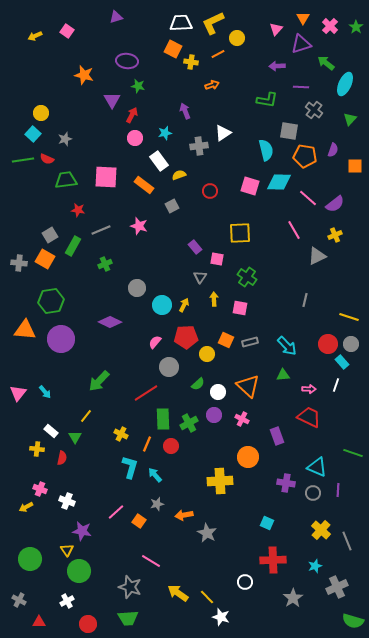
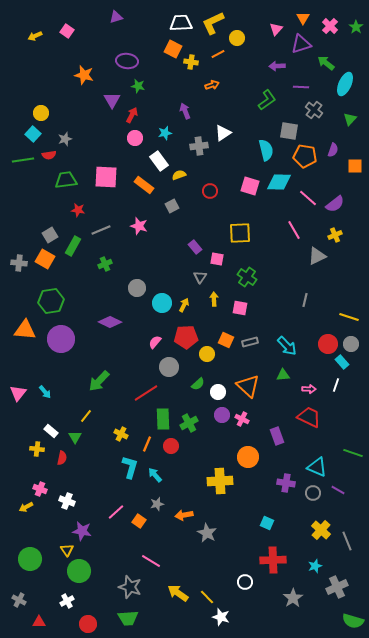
green L-shape at (267, 100): rotated 45 degrees counterclockwise
red semicircle at (47, 159): moved 2 px right, 4 px up; rotated 32 degrees counterclockwise
cyan circle at (162, 305): moved 2 px up
purple circle at (214, 415): moved 8 px right
purple line at (338, 490): rotated 64 degrees counterclockwise
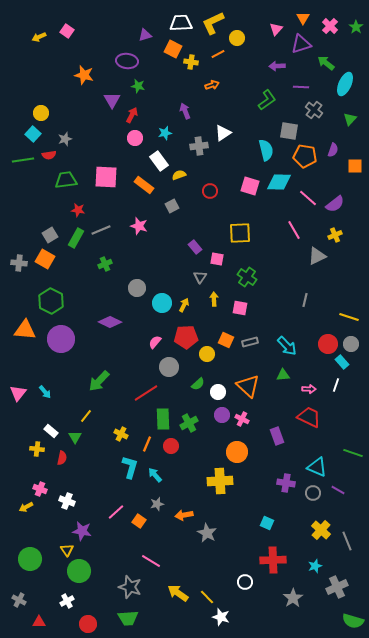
purple triangle at (116, 17): moved 29 px right, 18 px down
yellow arrow at (35, 36): moved 4 px right, 1 px down
green rectangle at (73, 246): moved 3 px right, 8 px up
green hexagon at (51, 301): rotated 25 degrees counterclockwise
orange circle at (248, 457): moved 11 px left, 5 px up
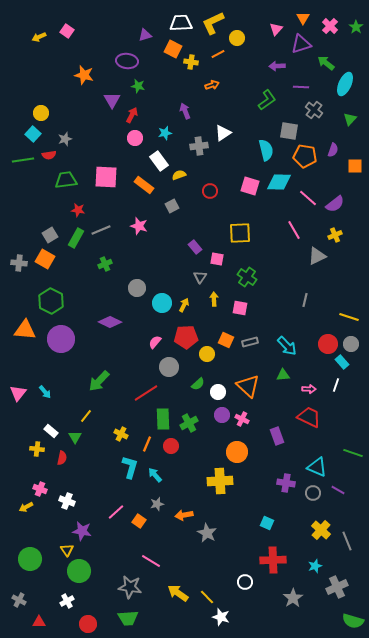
gray star at (130, 587): rotated 10 degrees counterclockwise
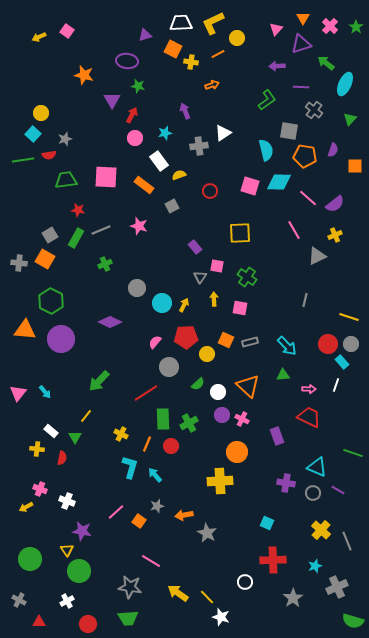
pink square at (217, 259): moved 7 px down
gray star at (157, 504): moved 2 px down
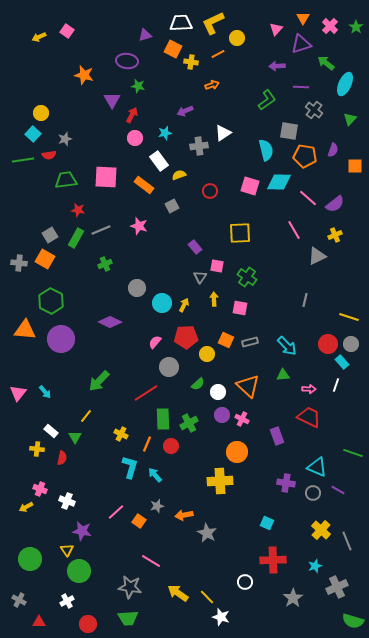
purple arrow at (185, 111): rotated 91 degrees counterclockwise
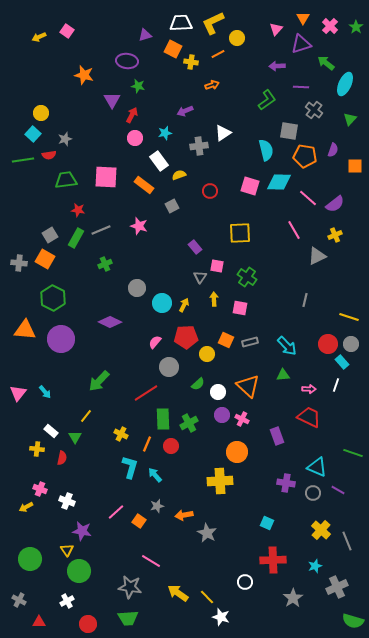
green hexagon at (51, 301): moved 2 px right, 3 px up
